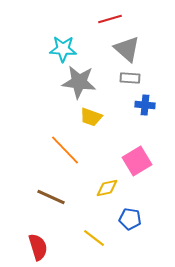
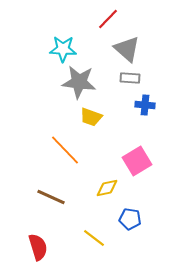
red line: moved 2 px left; rotated 30 degrees counterclockwise
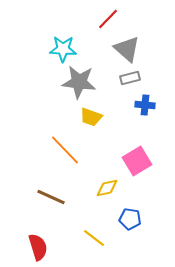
gray rectangle: rotated 18 degrees counterclockwise
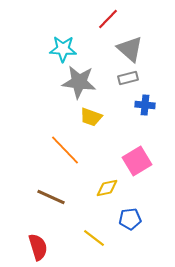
gray triangle: moved 3 px right
gray rectangle: moved 2 px left
blue pentagon: rotated 15 degrees counterclockwise
